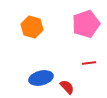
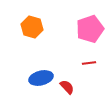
pink pentagon: moved 4 px right, 5 px down
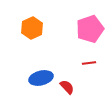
orange hexagon: moved 1 px down; rotated 20 degrees clockwise
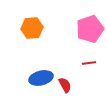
orange hexagon: rotated 20 degrees clockwise
red semicircle: moved 2 px left, 2 px up; rotated 14 degrees clockwise
